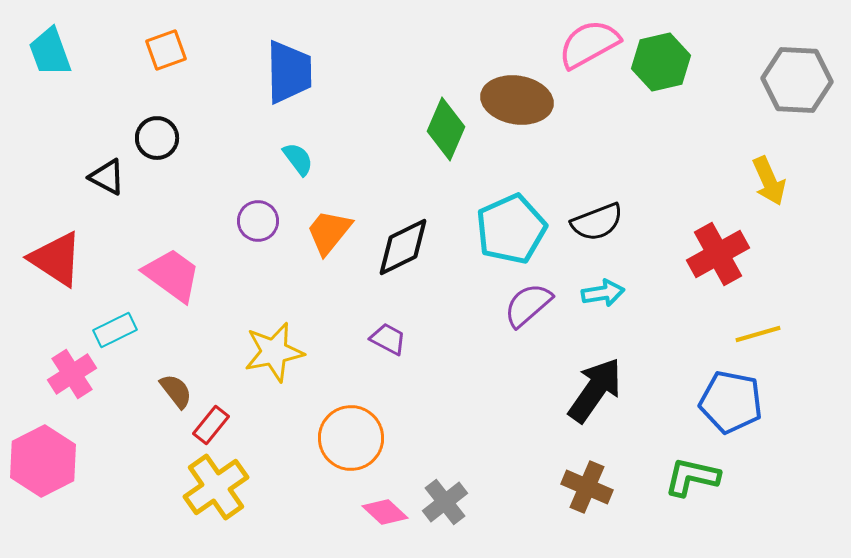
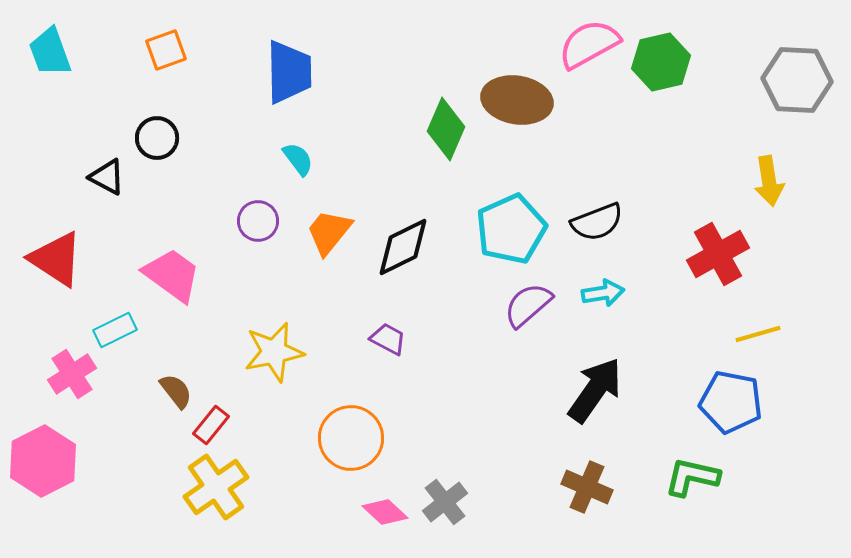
yellow arrow: rotated 15 degrees clockwise
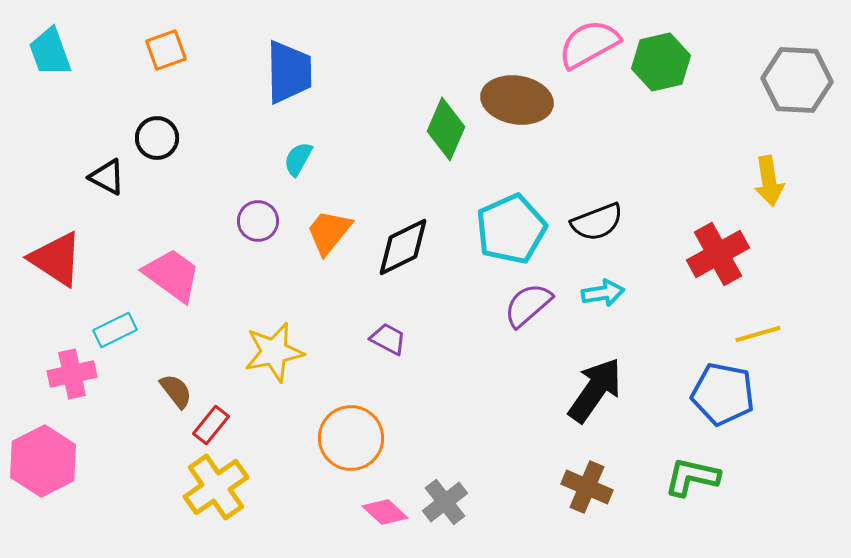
cyan semicircle: rotated 114 degrees counterclockwise
pink cross: rotated 21 degrees clockwise
blue pentagon: moved 8 px left, 8 px up
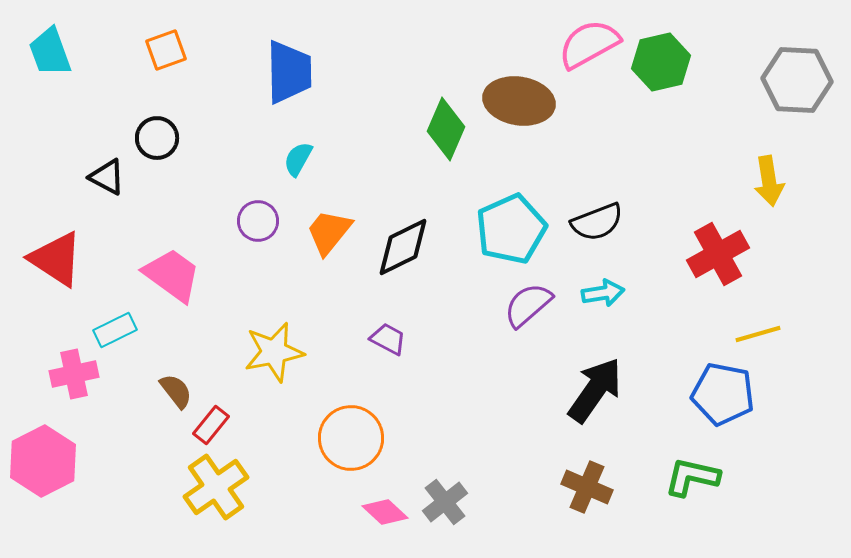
brown ellipse: moved 2 px right, 1 px down
pink cross: moved 2 px right
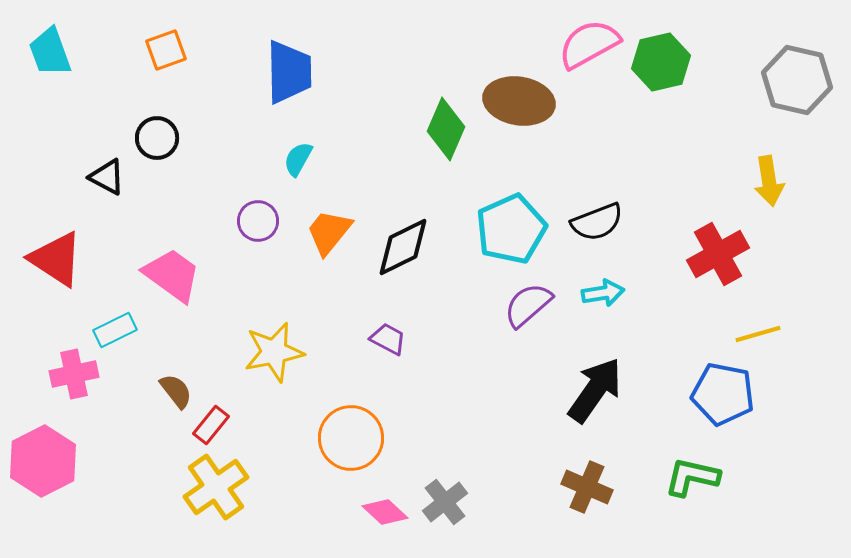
gray hexagon: rotated 10 degrees clockwise
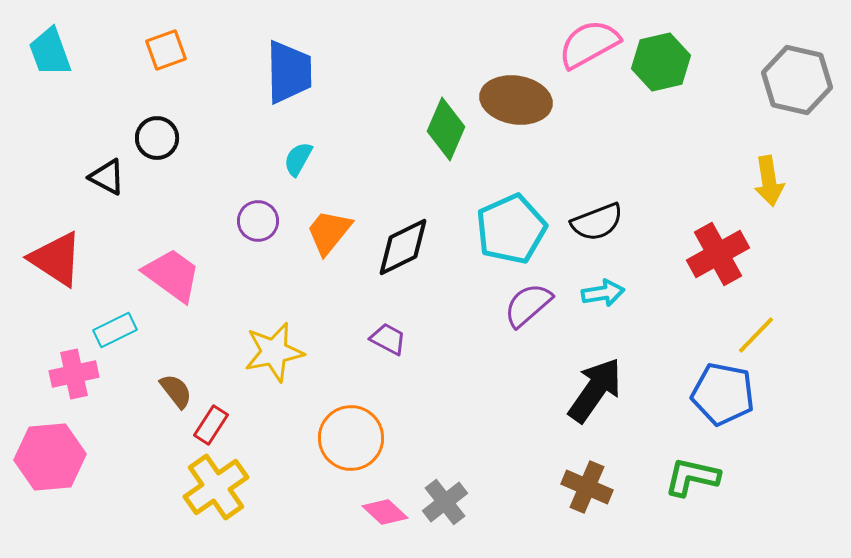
brown ellipse: moved 3 px left, 1 px up
yellow line: moved 2 px left, 1 px down; rotated 30 degrees counterclockwise
red rectangle: rotated 6 degrees counterclockwise
pink hexagon: moved 7 px right, 4 px up; rotated 22 degrees clockwise
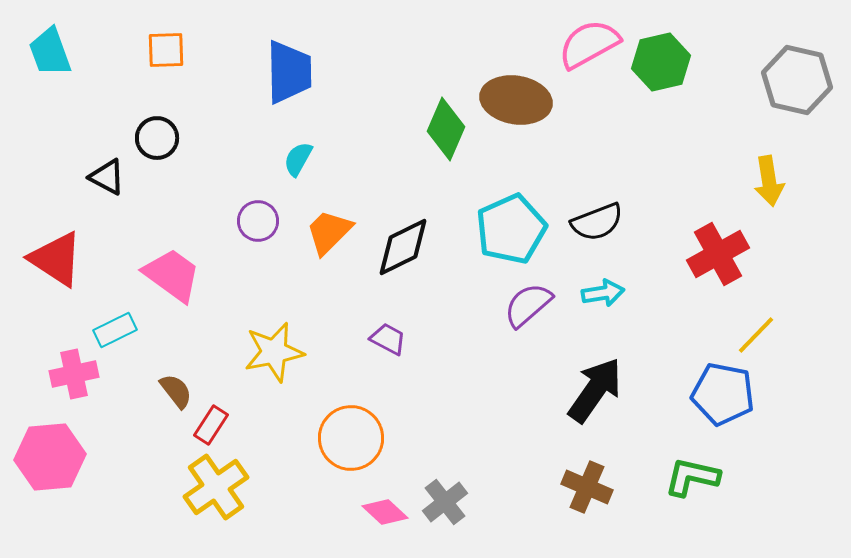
orange square: rotated 18 degrees clockwise
orange trapezoid: rotated 6 degrees clockwise
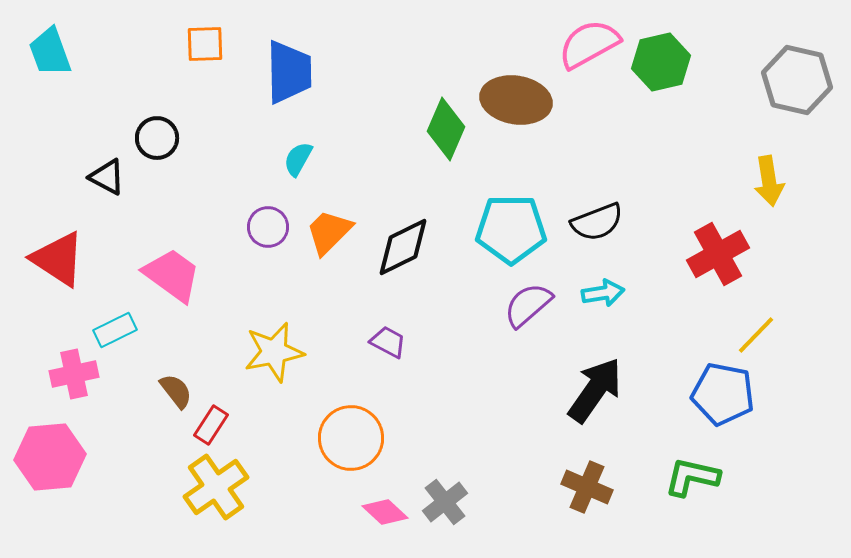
orange square: moved 39 px right, 6 px up
purple circle: moved 10 px right, 6 px down
cyan pentagon: rotated 24 degrees clockwise
red triangle: moved 2 px right
purple trapezoid: moved 3 px down
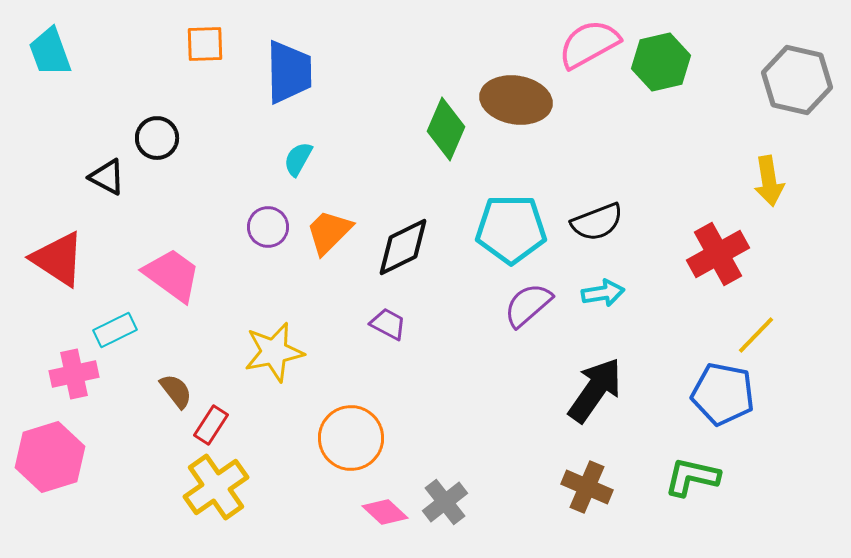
purple trapezoid: moved 18 px up
pink hexagon: rotated 12 degrees counterclockwise
